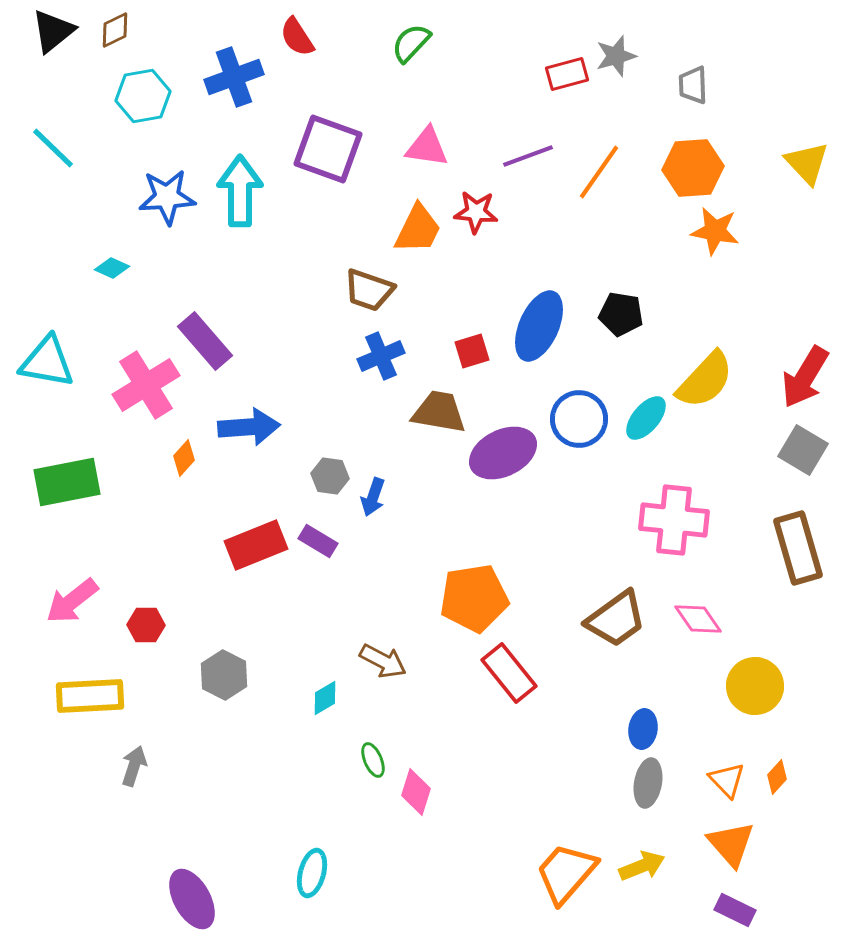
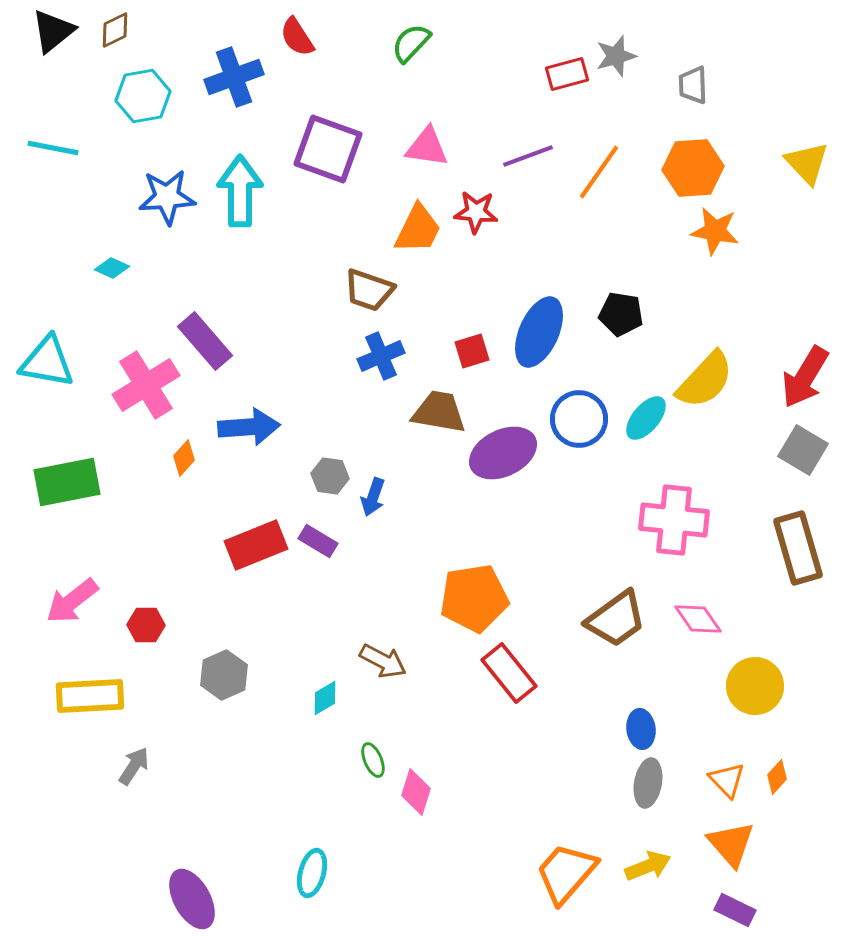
cyan line at (53, 148): rotated 33 degrees counterclockwise
blue ellipse at (539, 326): moved 6 px down
gray hexagon at (224, 675): rotated 9 degrees clockwise
blue ellipse at (643, 729): moved 2 px left; rotated 15 degrees counterclockwise
gray arrow at (134, 766): rotated 15 degrees clockwise
yellow arrow at (642, 866): moved 6 px right
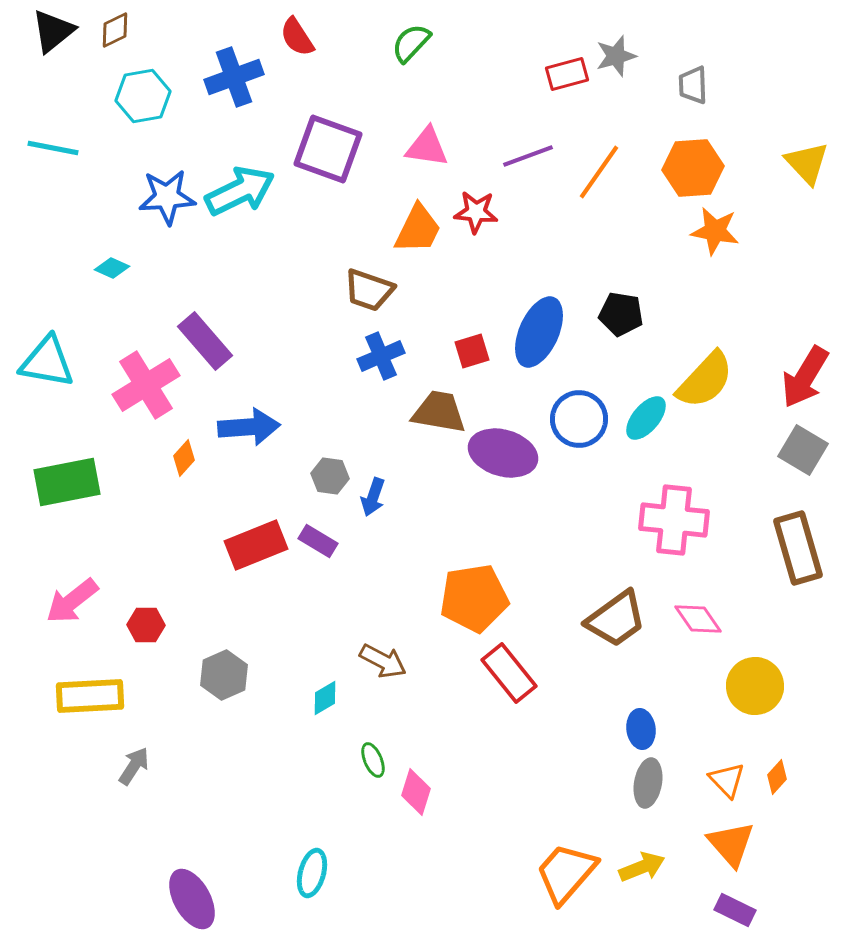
cyan arrow at (240, 191): rotated 64 degrees clockwise
purple ellipse at (503, 453): rotated 42 degrees clockwise
yellow arrow at (648, 866): moved 6 px left, 1 px down
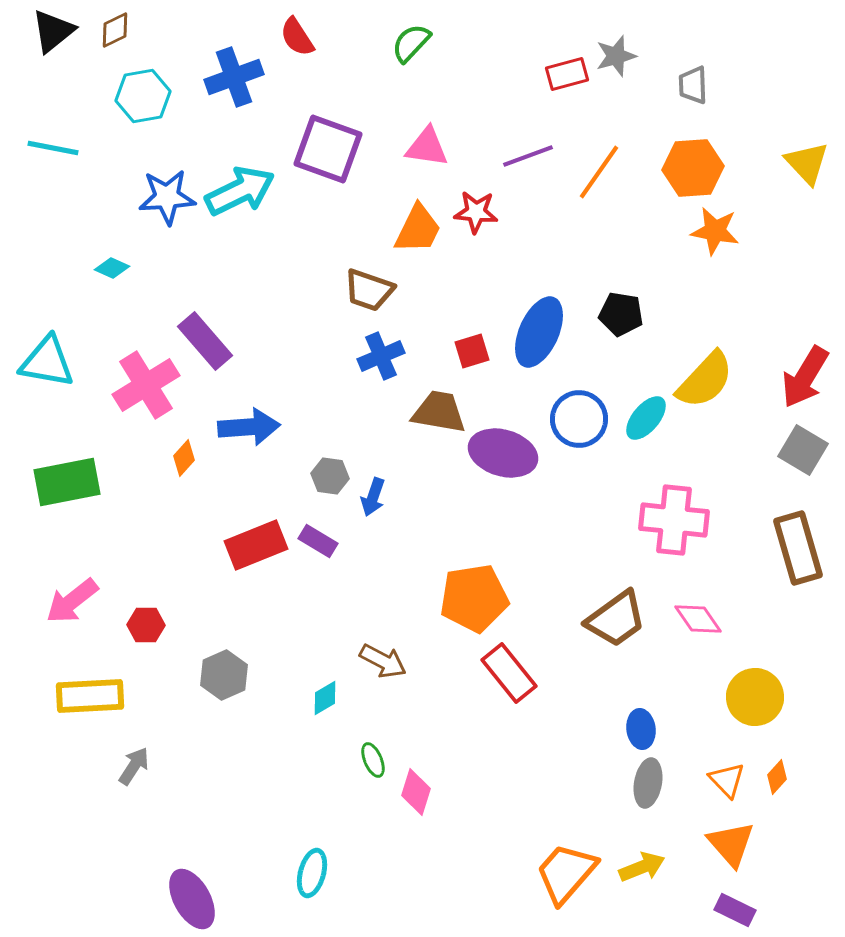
yellow circle at (755, 686): moved 11 px down
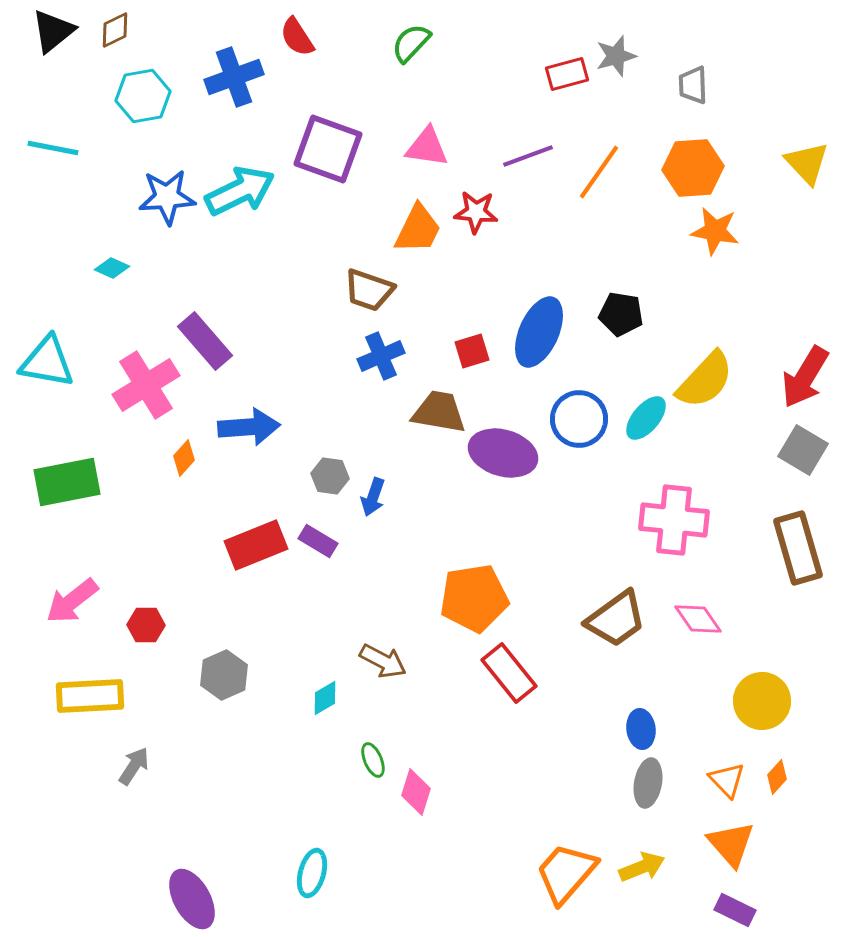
yellow circle at (755, 697): moved 7 px right, 4 px down
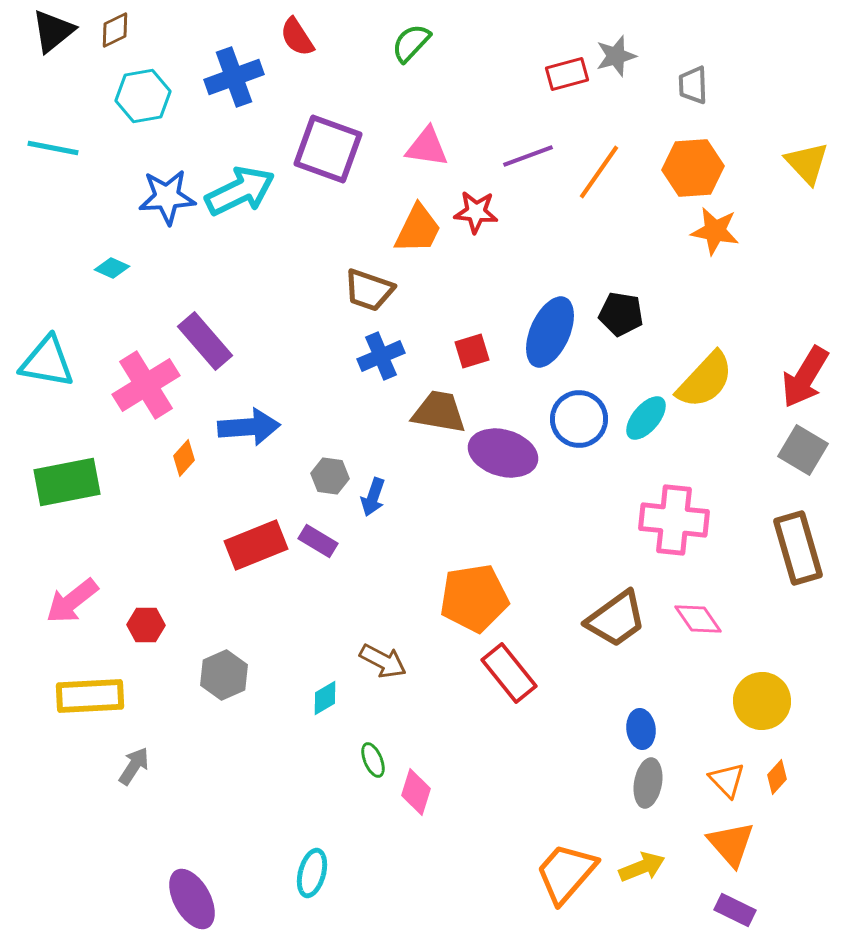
blue ellipse at (539, 332): moved 11 px right
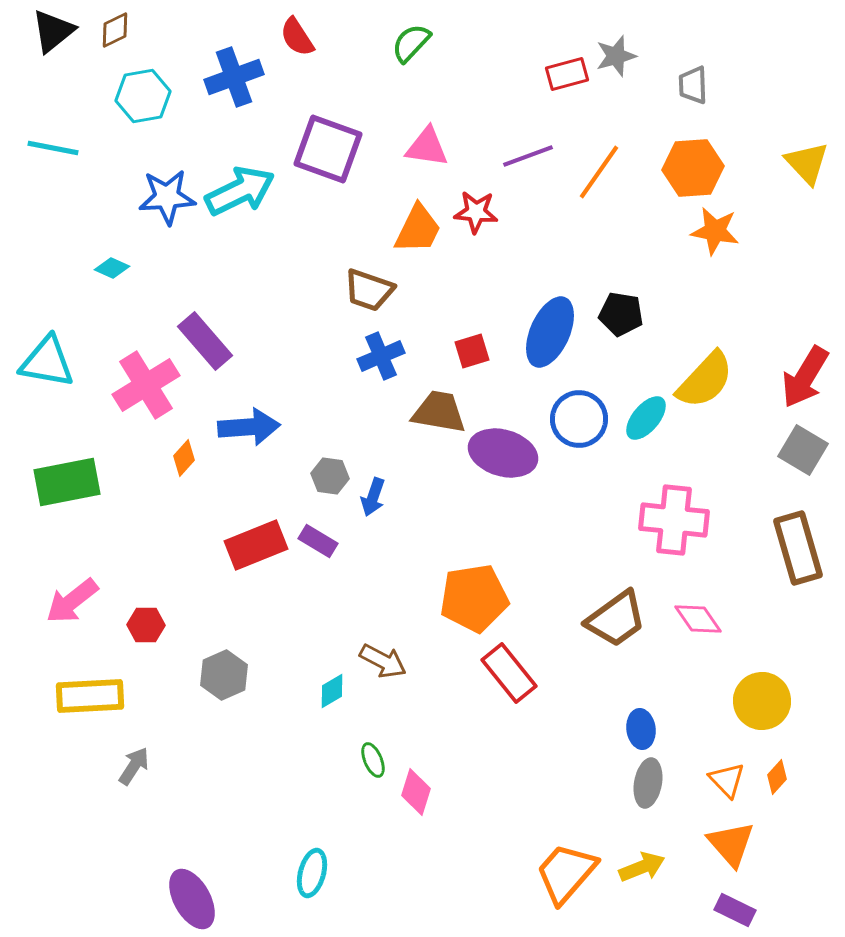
cyan diamond at (325, 698): moved 7 px right, 7 px up
